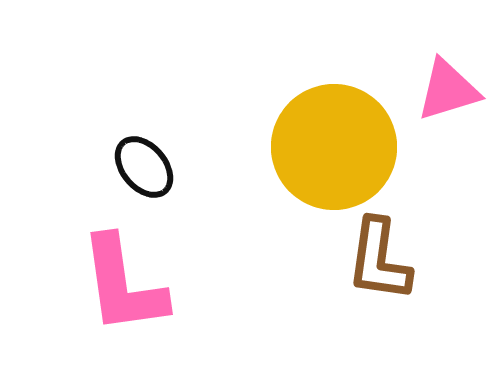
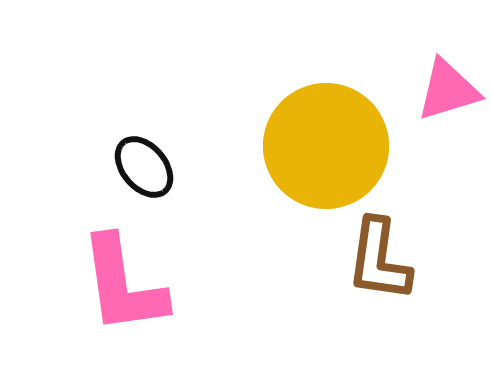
yellow circle: moved 8 px left, 1 px up
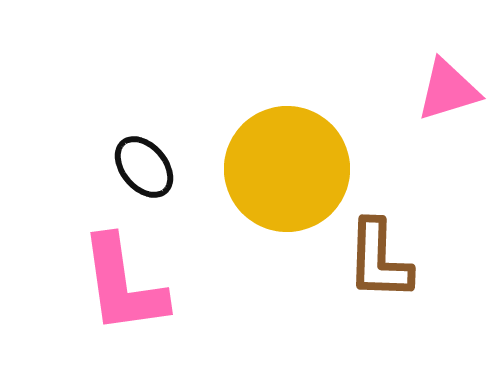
yellow circle: moved 39 px left, 23 px down
brown L-shape: rotated 6 degrees counterclockwise
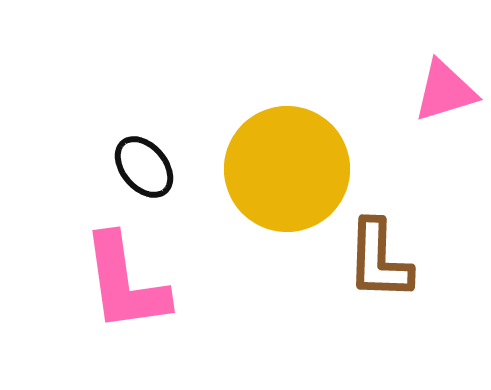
pink triangle: moved 3 px left, 1 px down
pink L-shape: moved 2 px right, 2 px up
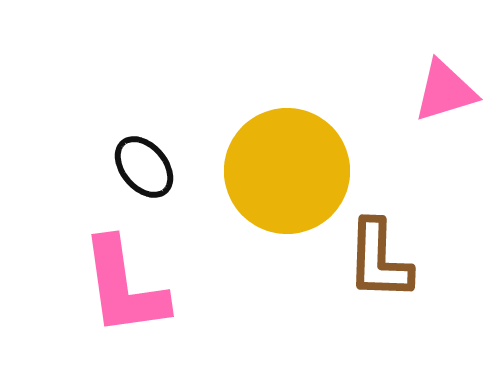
yellow circle: moved 2 px down
pink L-shape: moved 1 px left, 4 px down
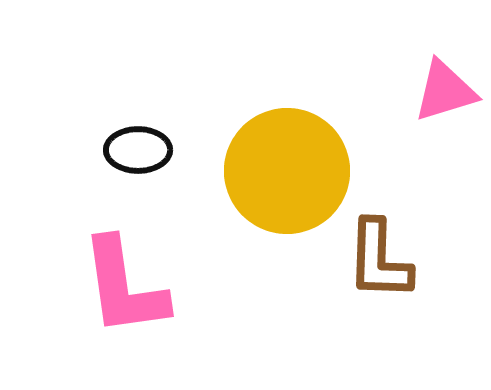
black ellipse: moved 6 px left, 17 px up; rotated 50 degrees counterclockwise
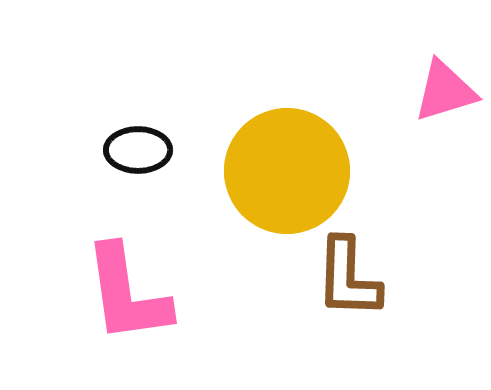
brown L-shape: moved 31 px left, 18 px down
pink L-shape: moved 3 px right, 7 px down
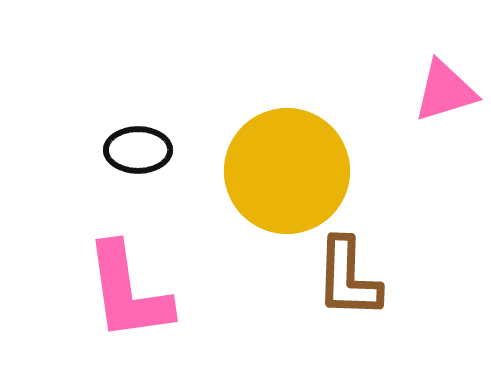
pink L-shape: moved 1 px right, 2 px up
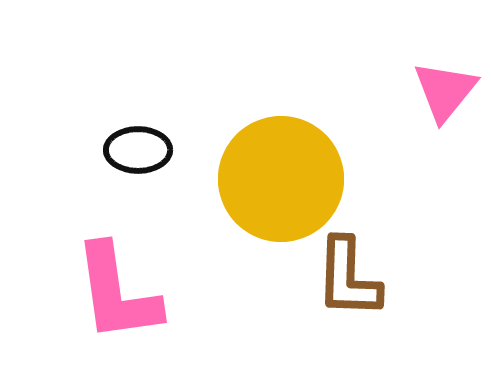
pink triangle: rotated 34 degrees counterclockwise
yellow circle: moved 6 px left, 8 px down
pink L-shape: moved 11 px left, 1 px down
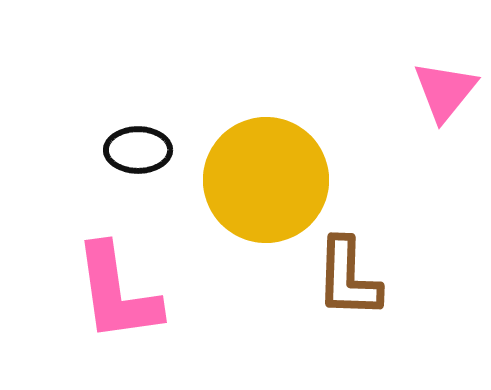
yellow circle: moved 15 px left, 1 px down
